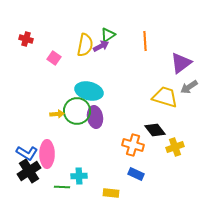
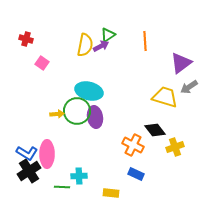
pink square: moved 12 px left, 5 px down
orange cross: rotated 10 degrees clockwise
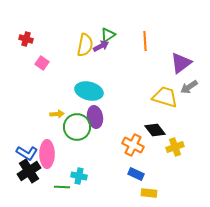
green circle: moved 16 px down
cyan cross: rotated 14 degrees clockwise
yellow rectangle: moved 38 px right
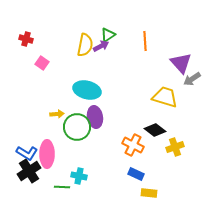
purple triangle: rotated 35 degrees counterclockwise
gray arrow: moved 3 px right, 8 px up
cyan ellipse: moved 2 px left, 1 px up
black diamond: rotated 15 degrees counterclockwise
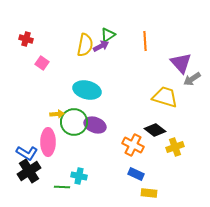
purple ellipse: moved 8 px down; rotated 60 degrees counterclockwise
green circle: moved 3 px left, 5 px up
pink ellipse: moved 1 px right, 12 px up
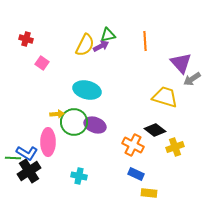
green triangle: rotated 21 degrees clockwise
yellow semicircle: rotated 15 degrees clockwise
green line: moved 49 px left, 29 px up
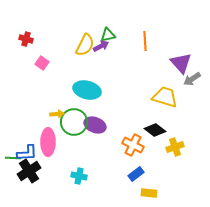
blue L-shape: rotated 35 degrees counterclockwise
blue rectangle: rotated 63 degrees counterclockwise
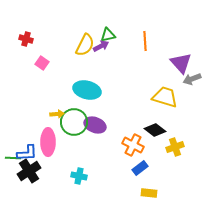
gray arrow: rotated 12 degrees clockwise
blue rectangle: moved 4 px right, 6 px up
